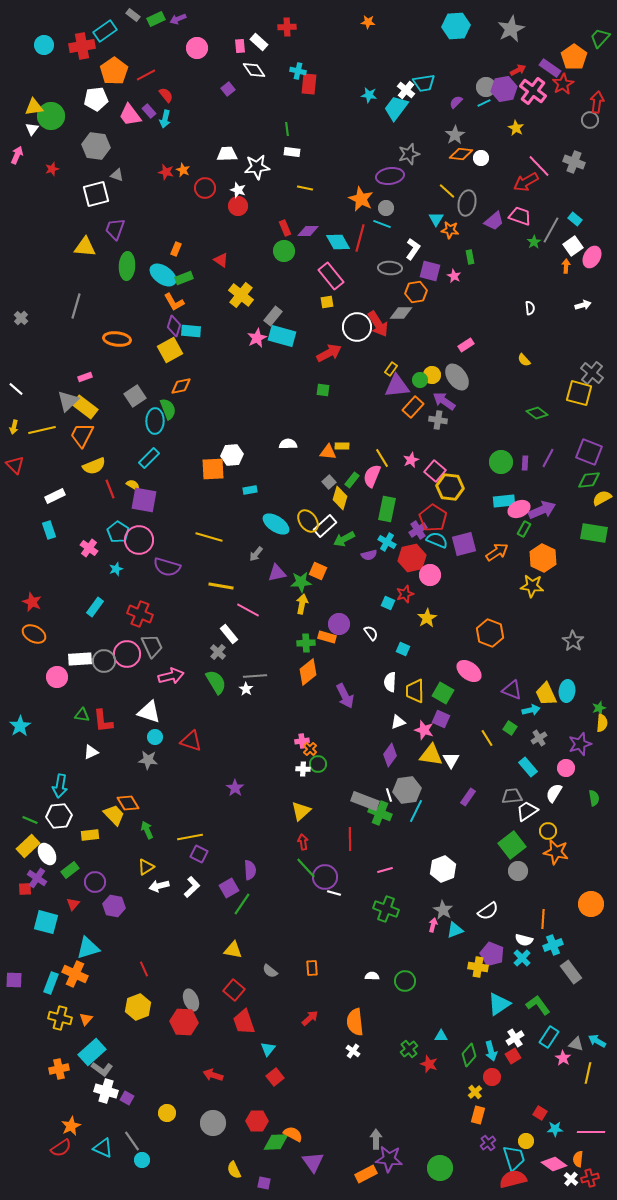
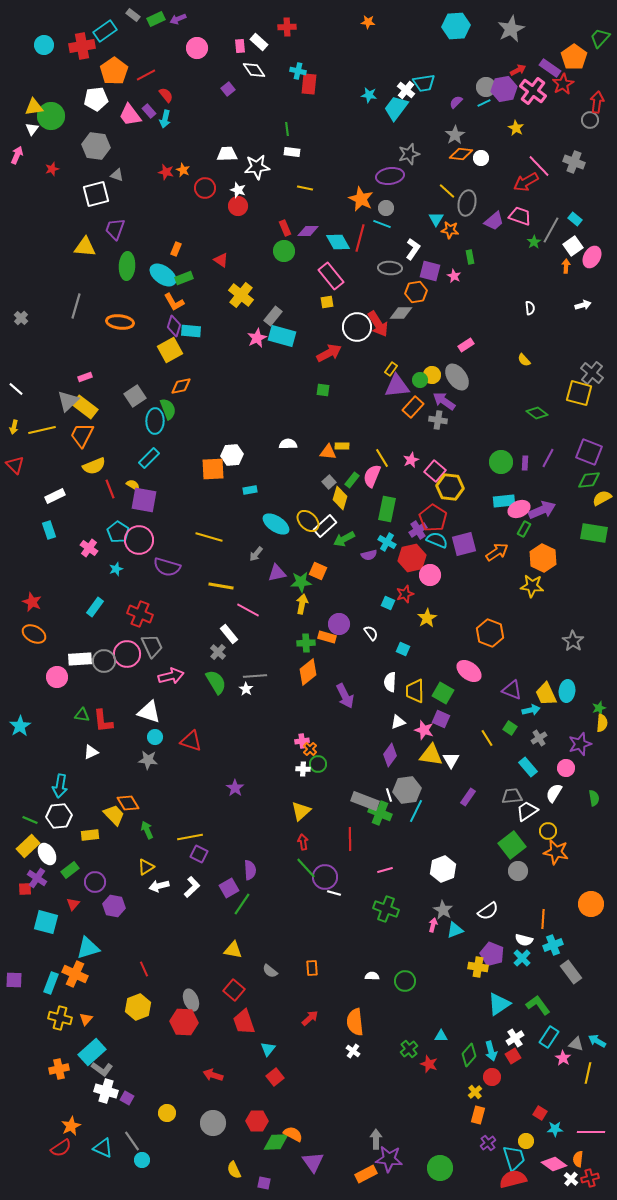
orange ellipse at (117, 339): moved 3 px right, 17 px up
yellow ellipse at (308, 521): rotated 10 degrees counterclockwise
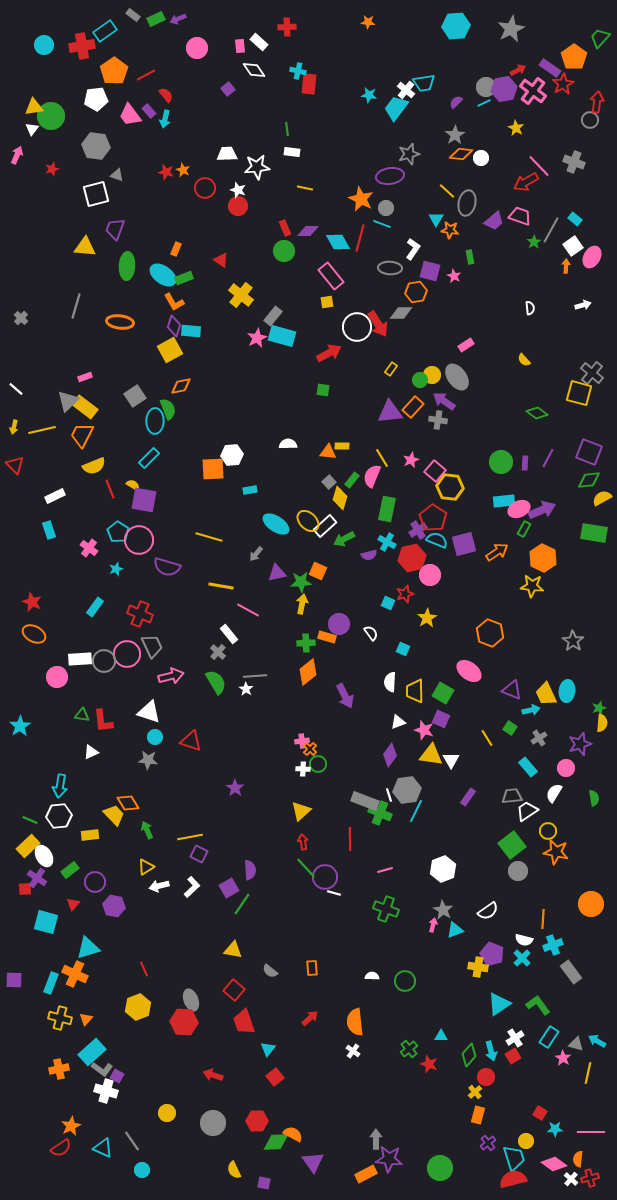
purple triangle at (397, 386): moved 7 px left, 26 px down
white ellipse at (47, 854): moved 3 px left, 2 px down
red circle at (492, 1077): moved 6 px left
purple square at (127, 1098): moved 10 px left, 22 px up
cyan circle at (142, 1160): moved 10 px down
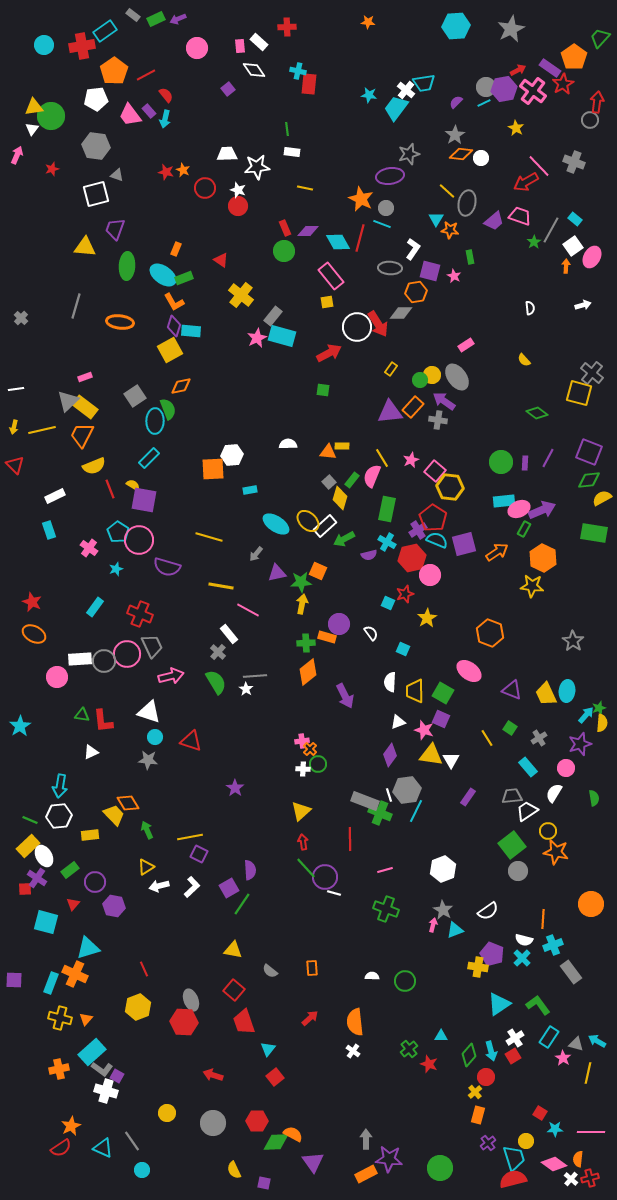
white line at (16, 389): rotated 49 degrees counterclockwise
cyan arrow at (531, 710): moved 55 px right, 5 px down; rotated 36 degrees counterclockwise
gray arrow at (376, 1139): moved 10 px left
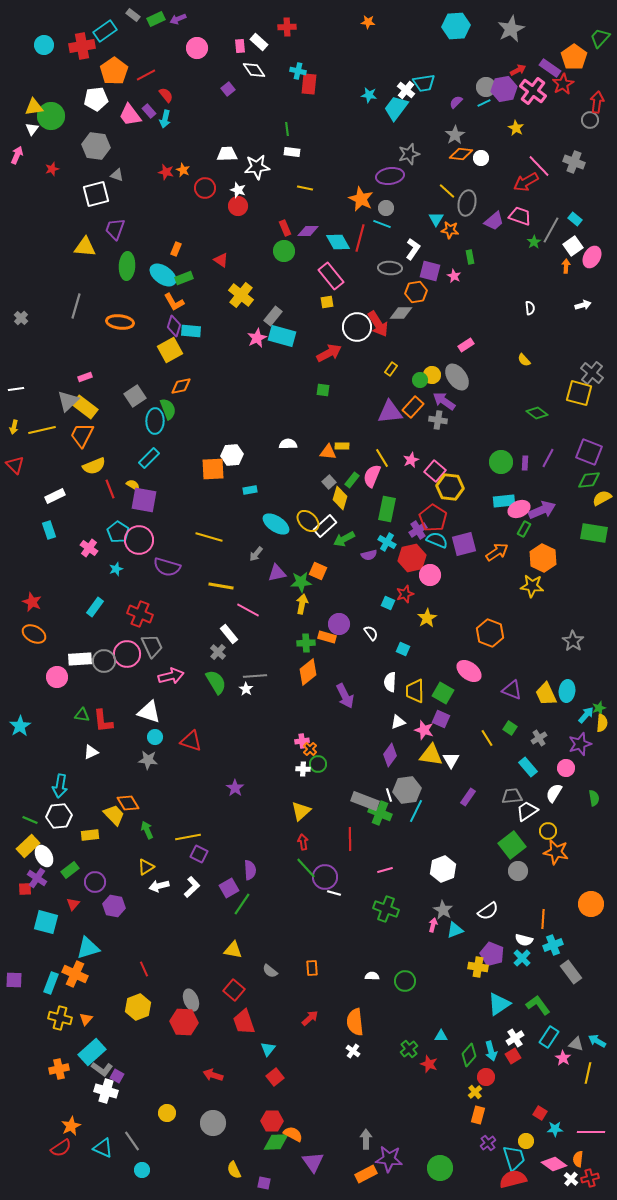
yellow line at (190, 837): moved 2 px left
red hexagon at (257, 1121): moved 15 px right
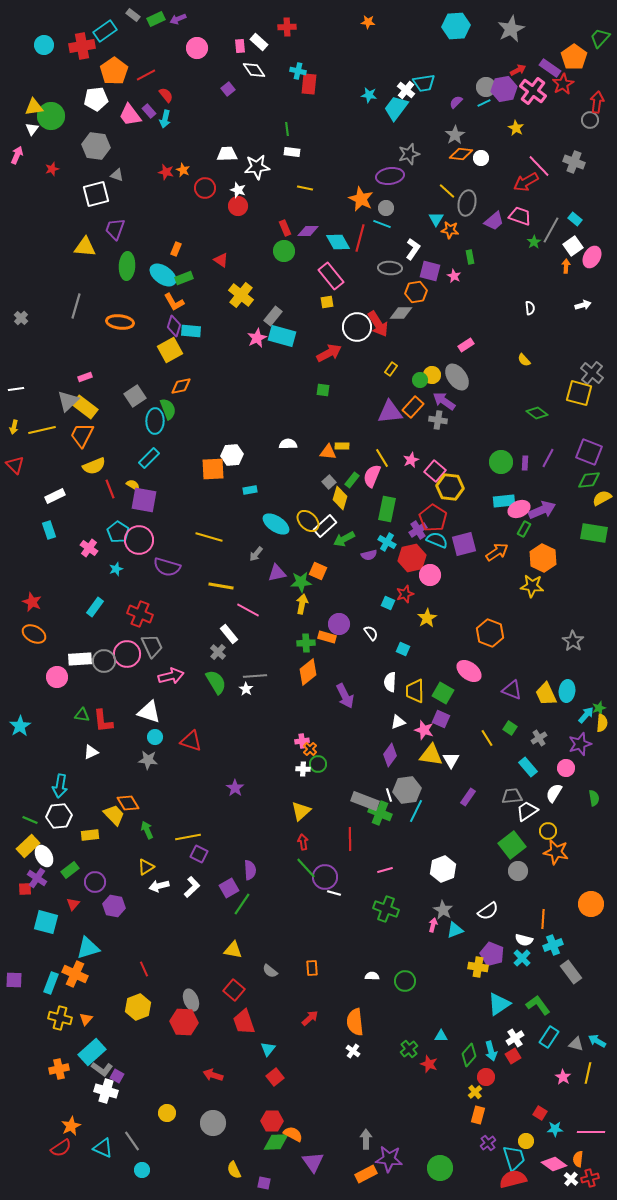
pink star at (563, 1058): moved 19 px down
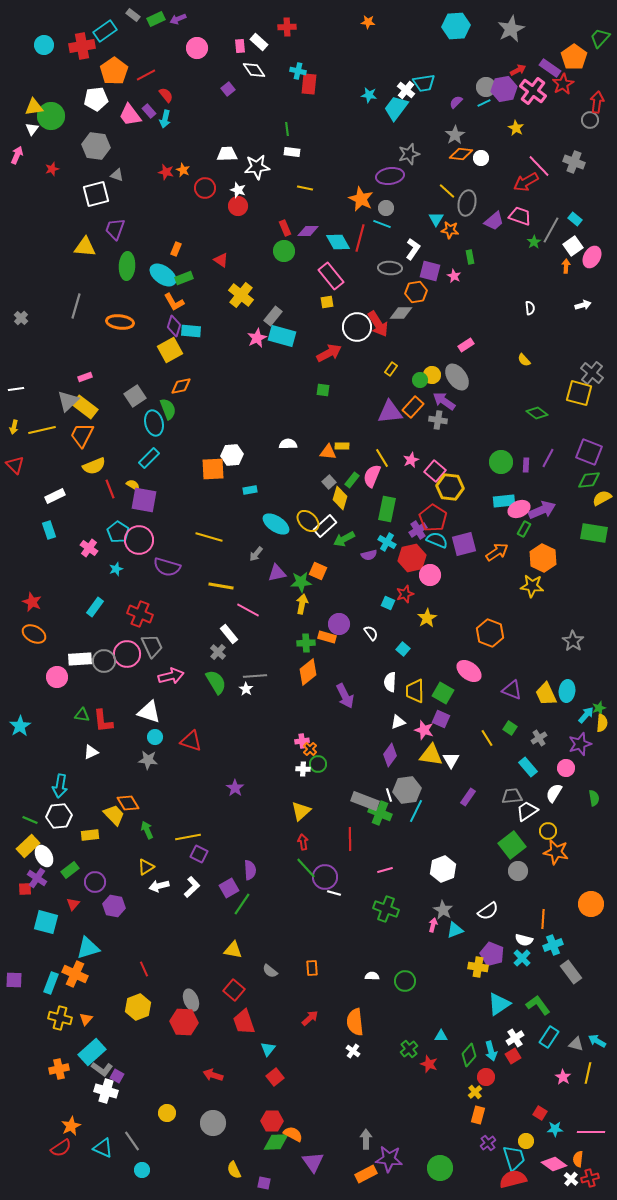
cyan ellipse at (155, 421): moved 1 px left, 2 px down; rotated 15 degrees counterclockwise
purple rectangle at (525, 463): moved 1 px right, 2 px down
cyan square at (403, 649): rotated 16 degrees clockwise
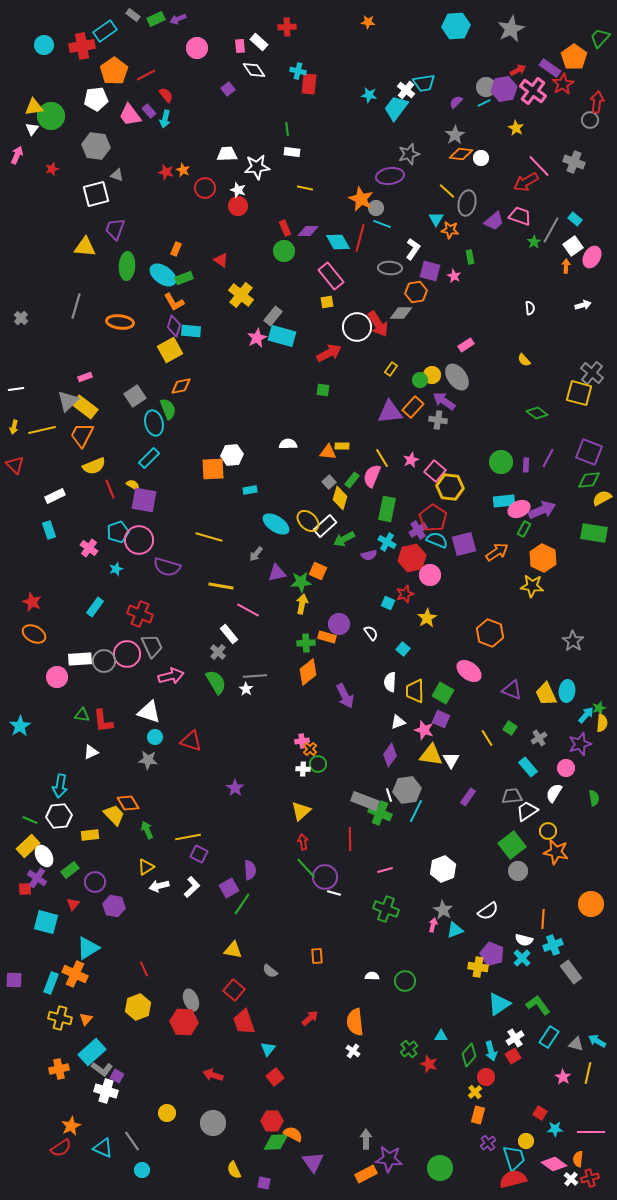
gray circle at (386, 208): moved 10 px left
cyan pentagon at (118, 532): rotated 20 degrees clockwise
cyan triangle at (88, 948): rotated 15 degrees counterclockwise
orange rectangle at (312, 968): moved 5 px right, 12 px up
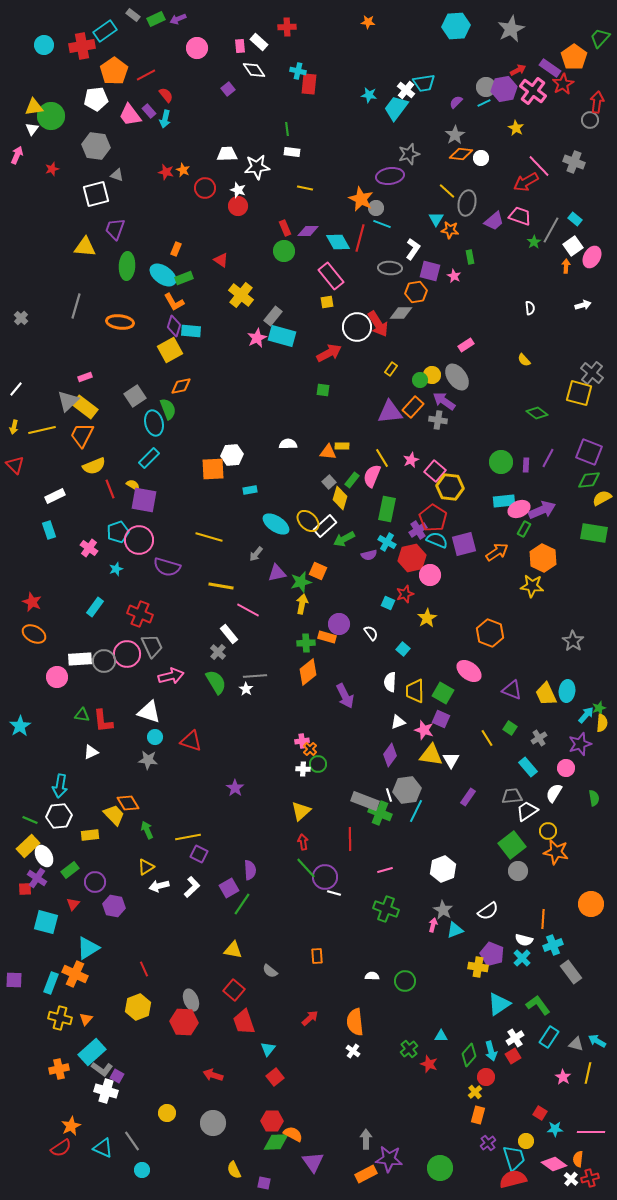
white line at (16, 389): rotated 42 degrees counterclockwise
green star at (301, 582): rotated 10 degrees counterclockwise
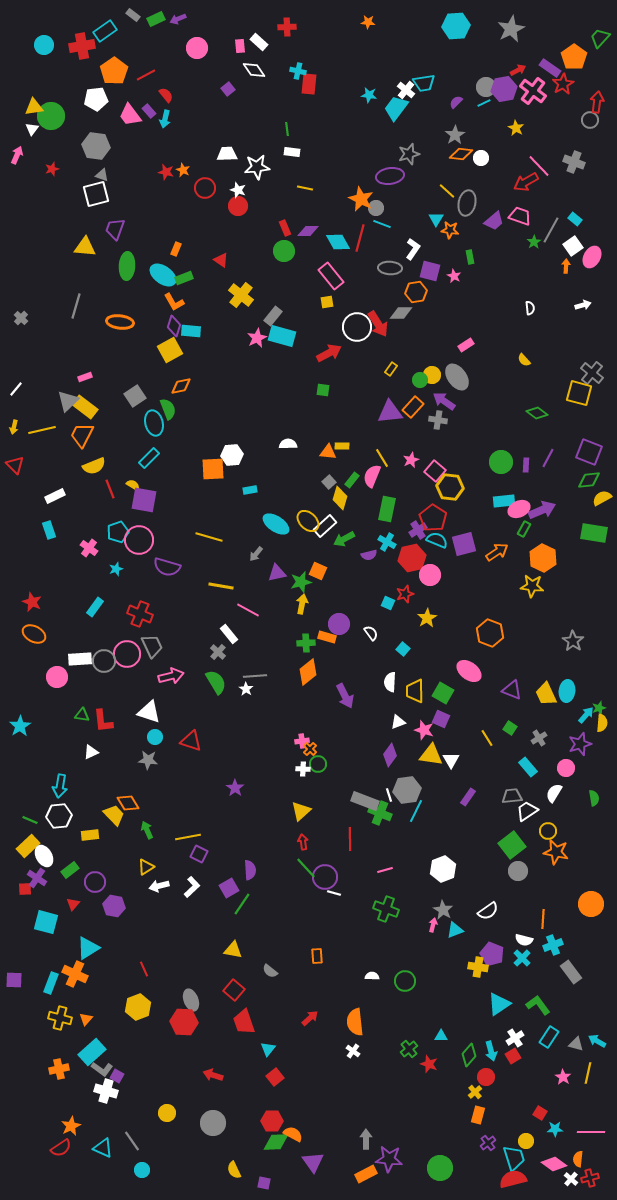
gray triangle at (117, 175): moved 15 px left
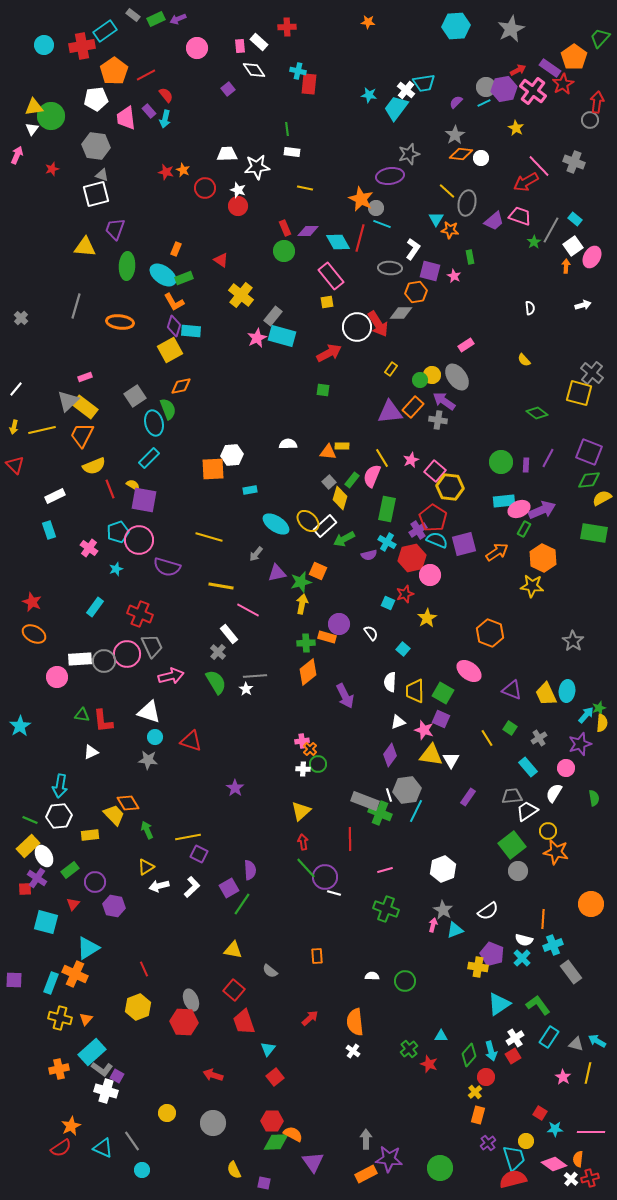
pink trapezoid at (130, 115): moved 4 px left, 3 px down; rotated 30 degrees clockwise
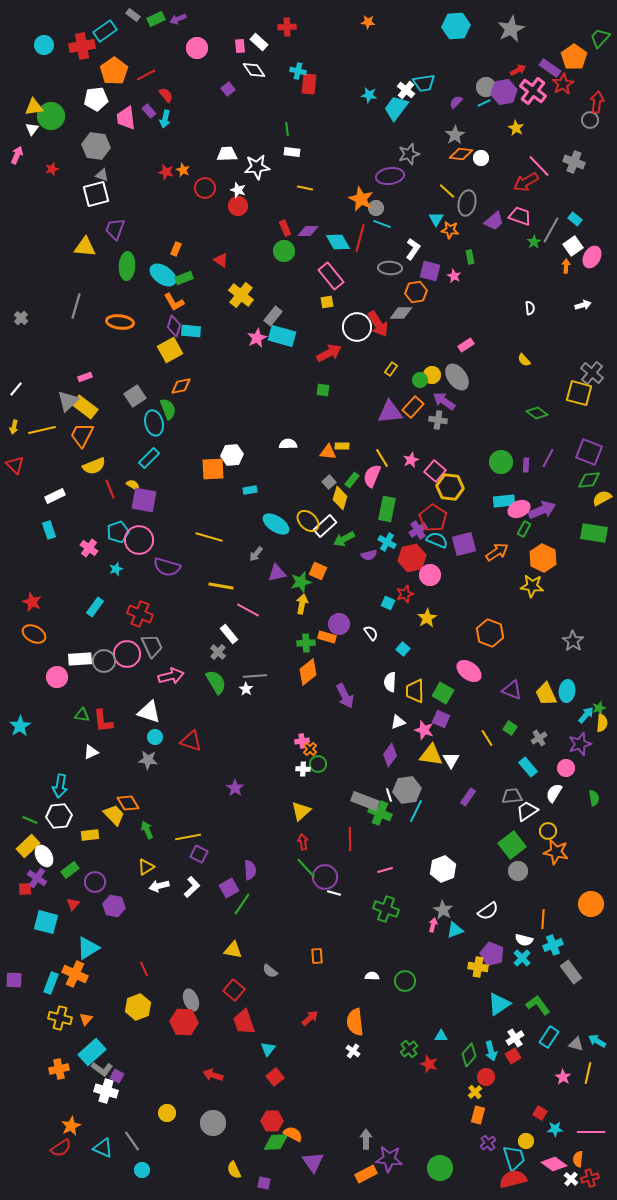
purple hexagon at (504, 89): moved 3 px down
